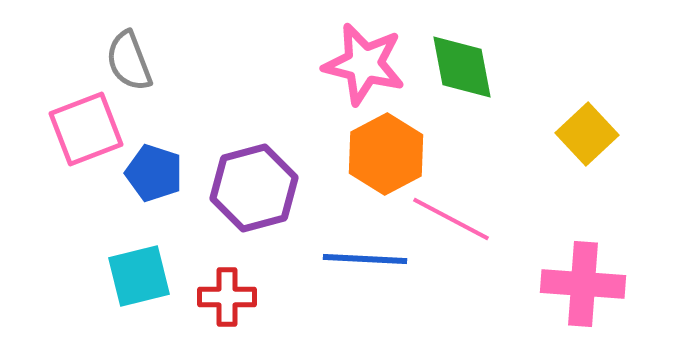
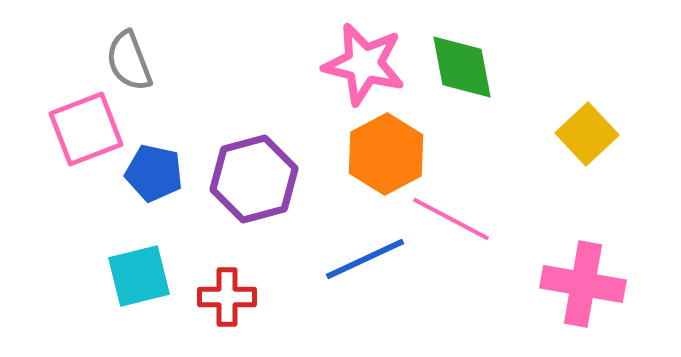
blue pentagon: rotated 6 degrees counterclockwise
purple hexagon: moved 9 px up
blue line: rotated 28 degrees counterclockwise
pink cross: rotated 6 degrees clockwise
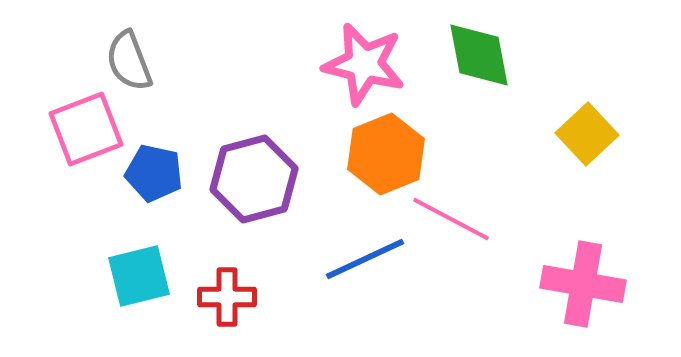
green diamond: moved 17 px right, 12 px up
orange hexagon: rotated 6 degrees clockwise
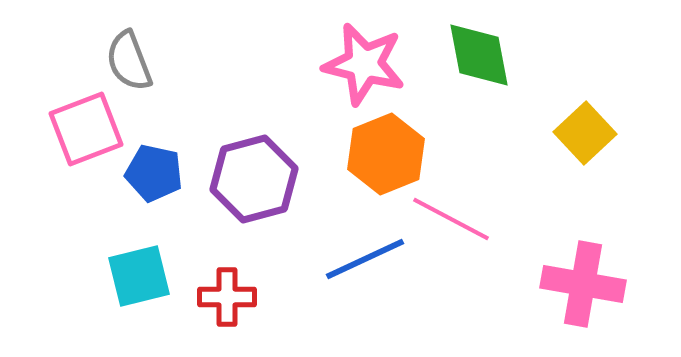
yellow square: moved 2 px left, 1 px up
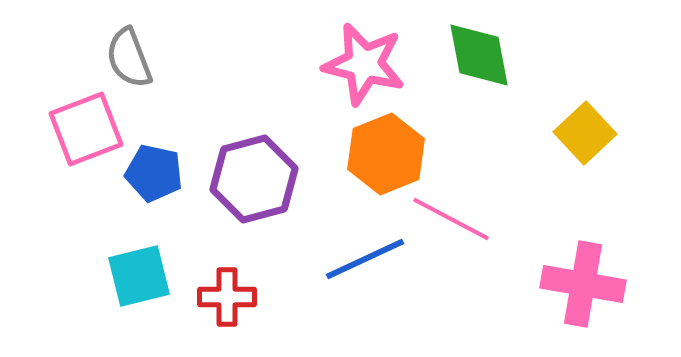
gray semicircle: moved 3 px up
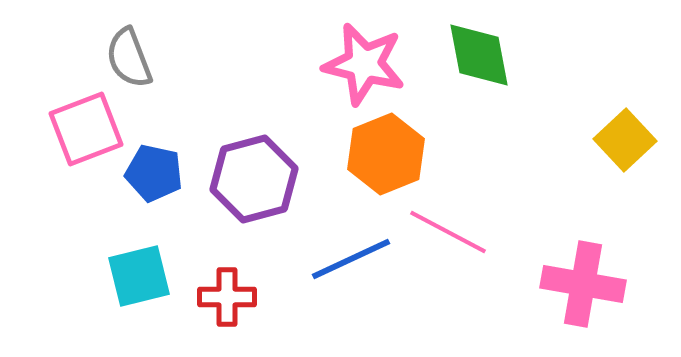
yellow square: moved 40 px right, 7 px down
pink line: moved 3 px left, 13 px down
blue line: moved 14 px left
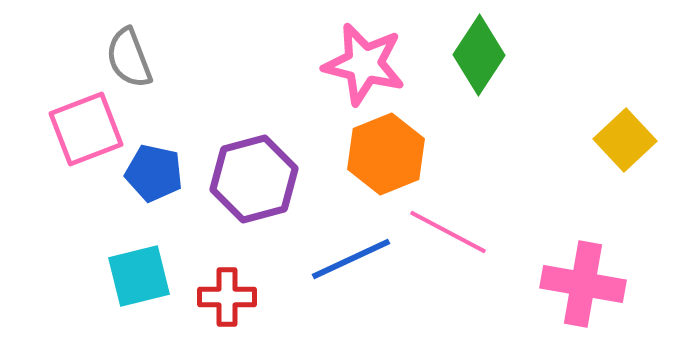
green diamond: rotated 44 degrees clockwise
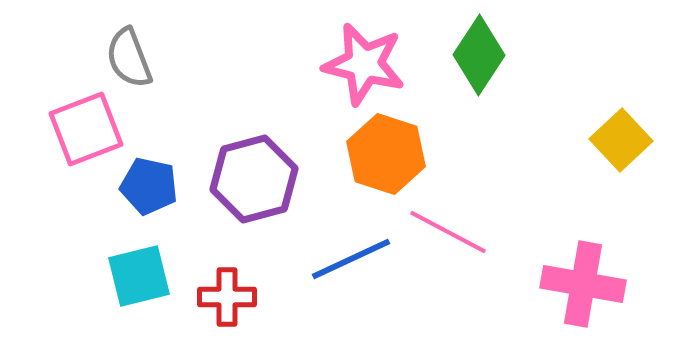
yellow square: moved 4 px left
orange hexagon: rotated 20 degrees counterclockwise
blue pentagon: moved 5 px left, 13 px down
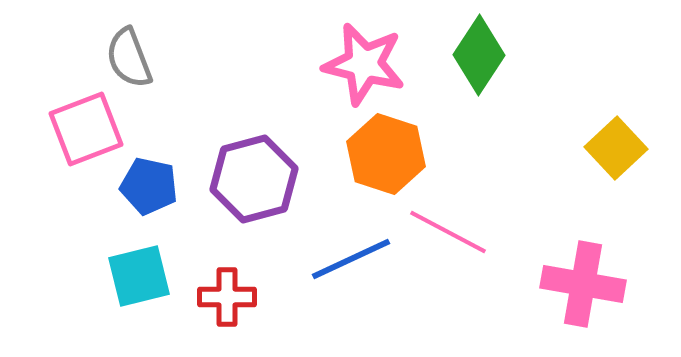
yellow square: moved 5 px left, 8 px down
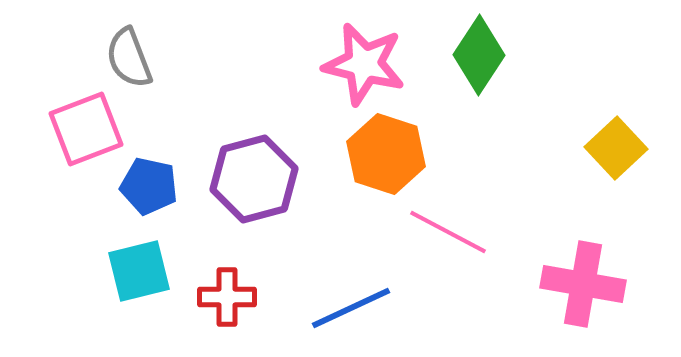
blue line: moved 49 px down
cyan square: moved 5 px up
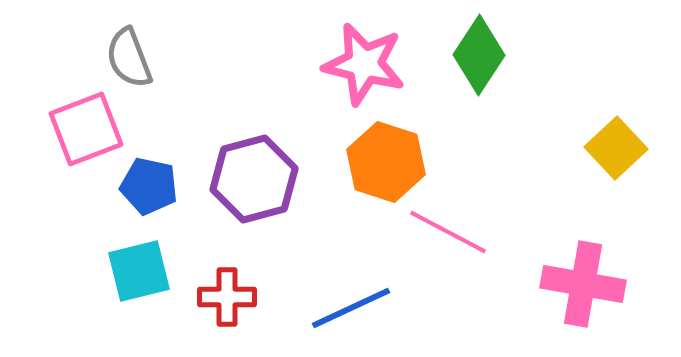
orange hexagon: moved 8 px down
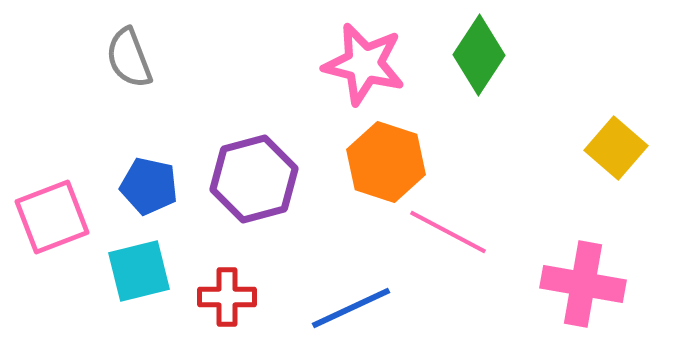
pink square: moved 34 px left, 88 px down
yellow square: rotated 6 degrees counterclockwise
